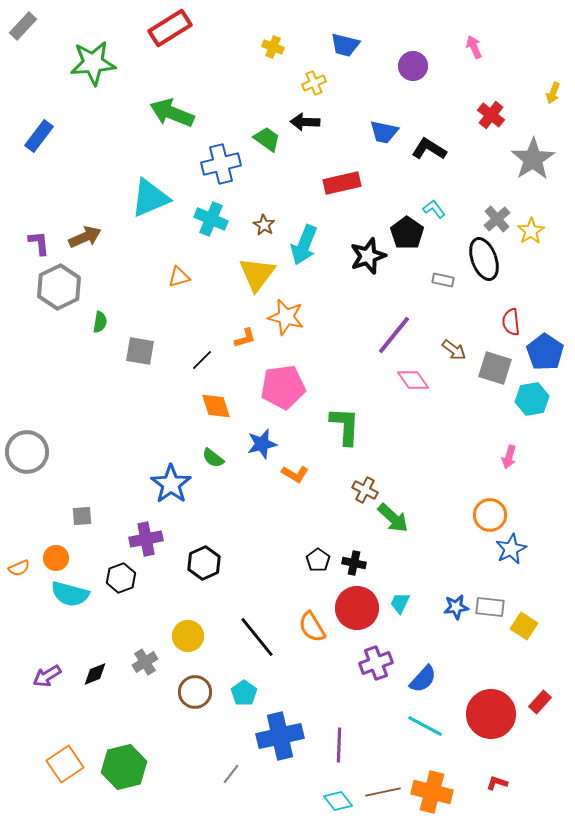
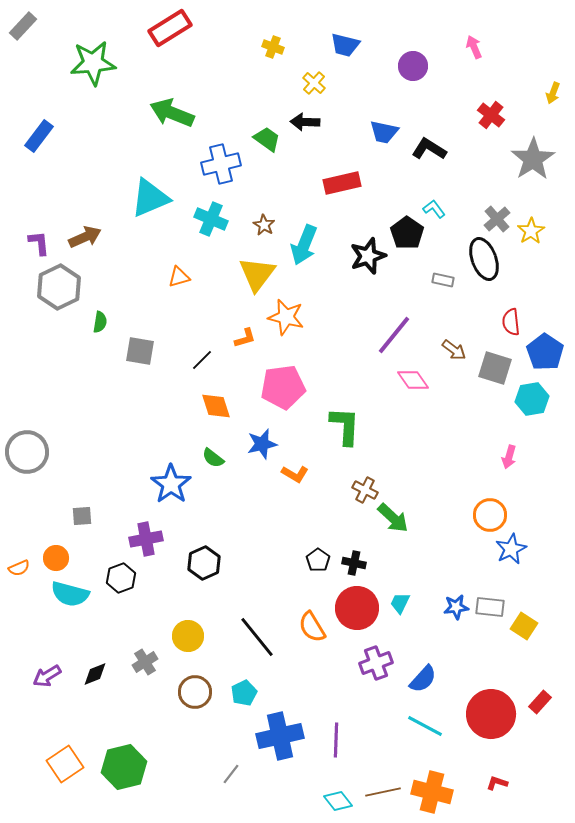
yellow cross at (314, 83): rotated 25 degrees counterclockwise
cyan pentagon at (244, 693): rotated 10 degrees clockwise
purple line at (339, 745): moved 3 px left, 5 px up
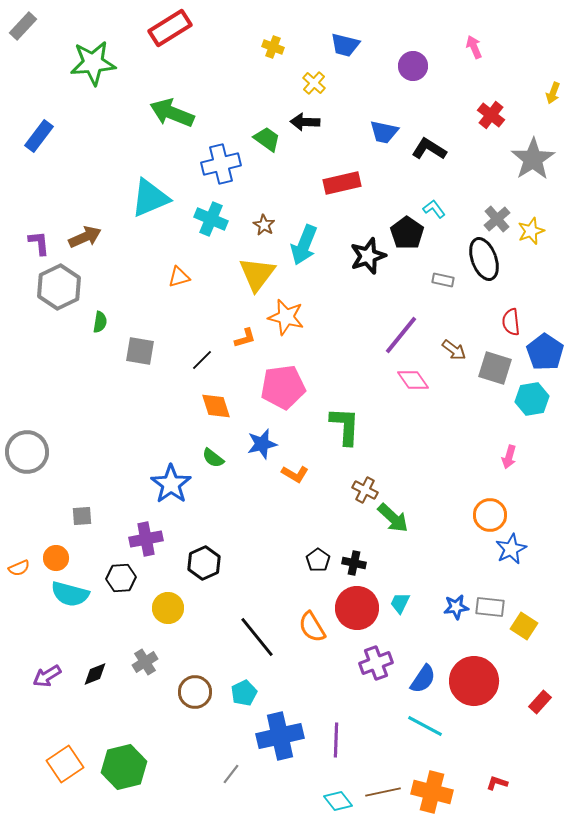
yellow star at (531, 231): rotated 12 degrees clockwise
purple line at (394, 335): moved 7 px right
black hexagon at (121, 578): rotated 16 degrees clockwise
yellow circle at (188, 636): moved 20 px left, 28 px up
blue semicircle at (423, 679): rotated 8 degrees counterclockwise
red circle at (491, 714): moved 17 px left, 33 px up
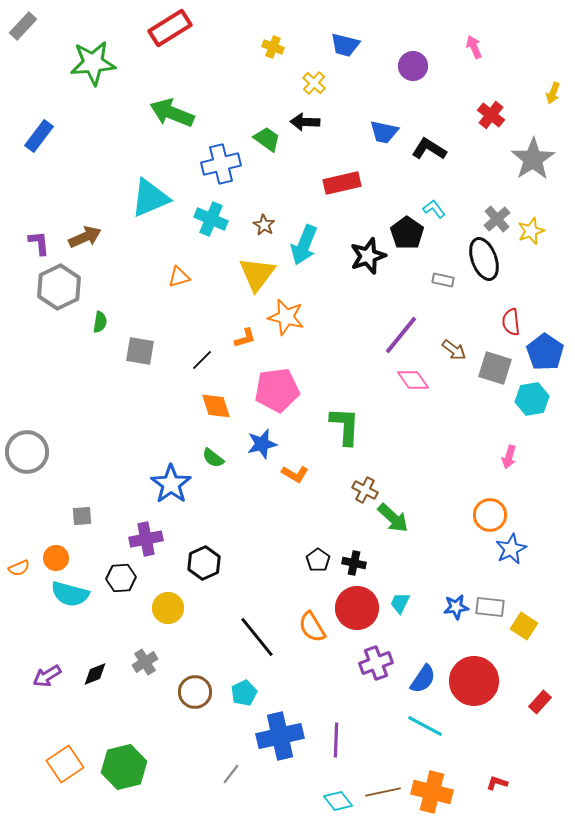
pink pentagon at (283, 387): moved 6 px left, 3 px down
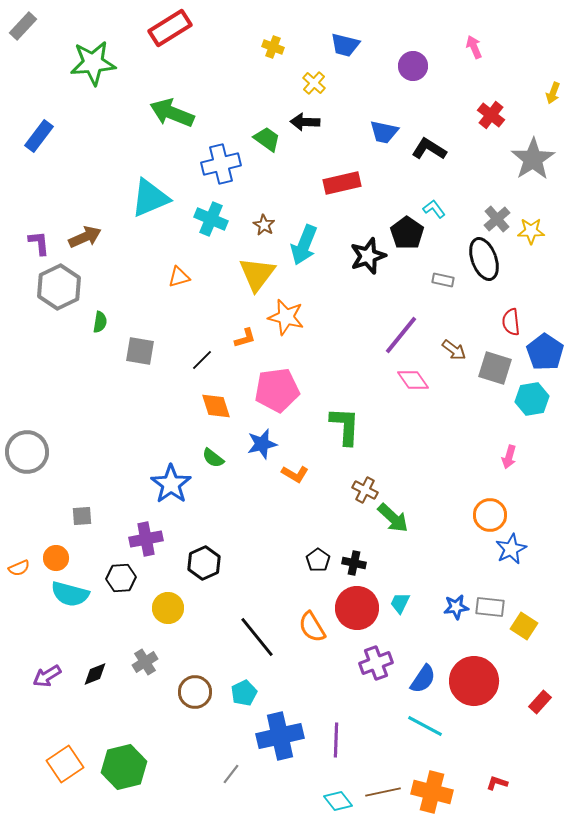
yellow star at (531, 231): rotated 20 degrees clockwise
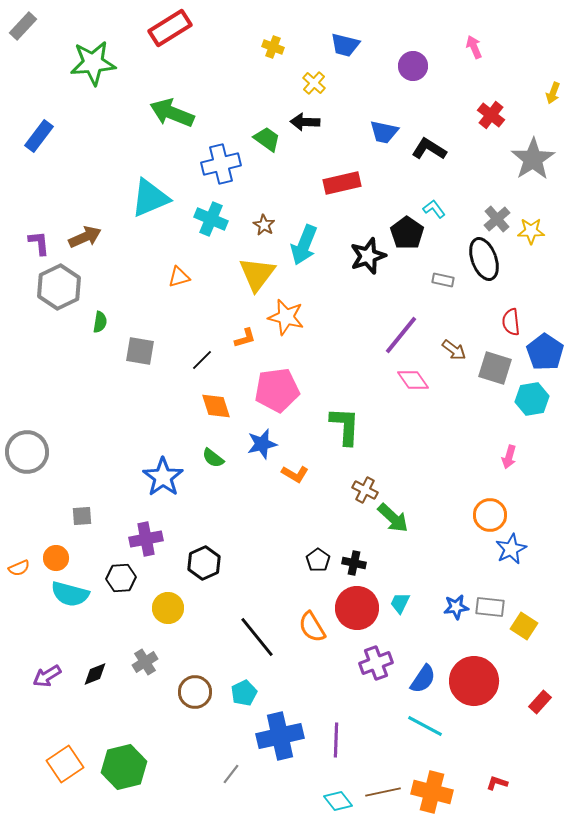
blue star at (171, 484): moved 8 px left, 7 px up
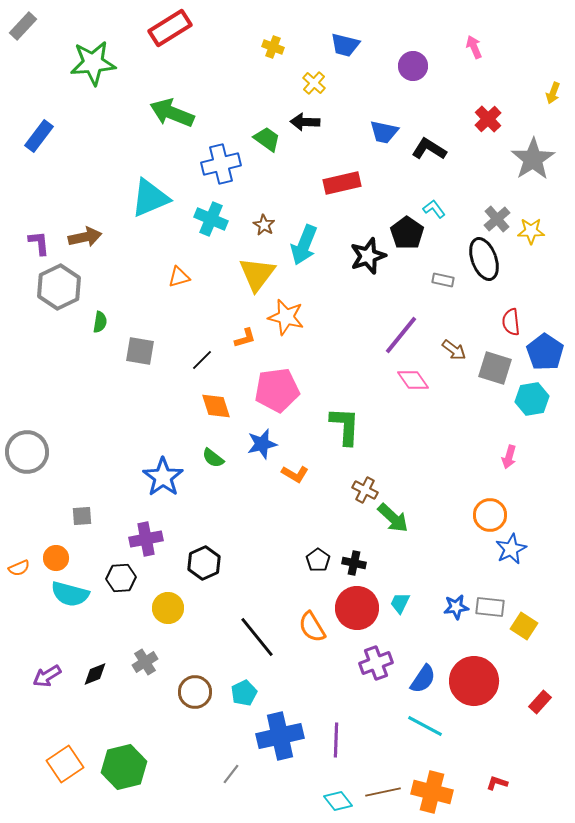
red cross at (491, 115): moved 3 px left, 4 px down; rotated 8 degrees clockwise
brown arrow at (85, 237): rotated 12 degrees clockwise
